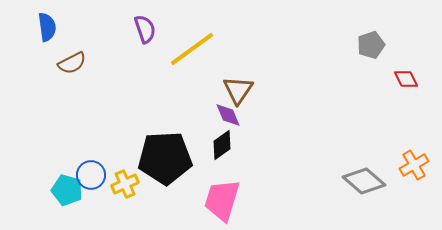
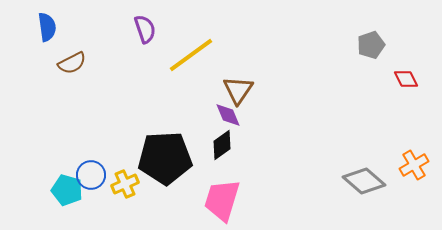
yellow line: moved 1 px left, 6 px down
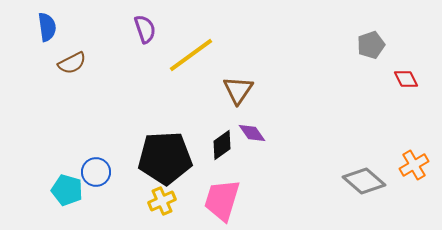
purple diamond: moved 24 px right, 18 px down; rotated 12 degrees counterclockwise
blue circle: moved 5 px right, 3 px up
yellow cross: moved 37 px right, 17 px down
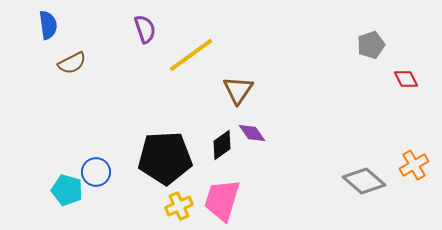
blue semicircle: moved 1 px right, 2 px up
yellow cross: moved 17 px right, 5 px down
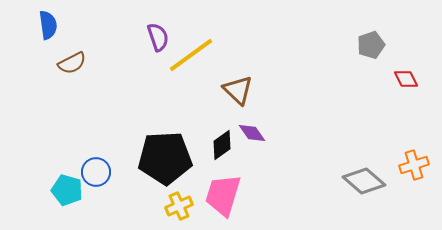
purple semicircle: moved 13 px right, 8 px down
brown triangle: rotated 20 degrees counterclockwise
orange cross: rotated 12 degrees clockwise
pink trapezoid: moved 1 px right, 5 px up
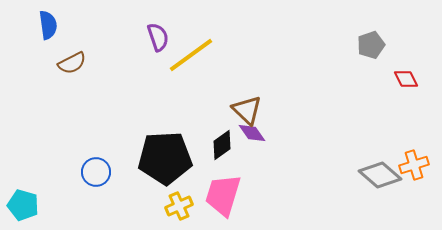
brown triangle: moved 9 px right, 20 px down
gray diamond: moved 16 px right, 6 px up
cyan pentagon: moved 44 px left, 15 px down
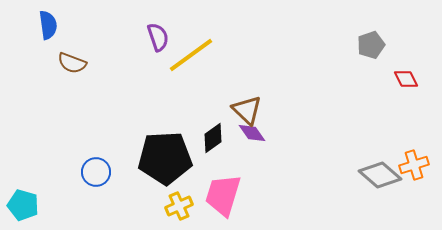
brown semicircle: rotated 48 degrees clockwise
black diamond: moved 9 px left, 7 px up
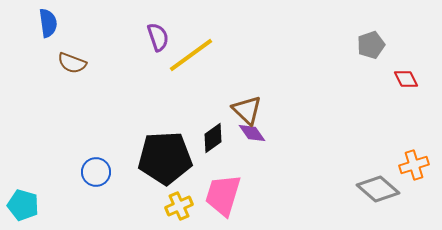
blue semicircle: moved 2 px up
gray diamond: moved 2 px left, 14 px down
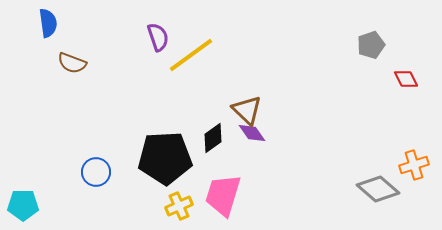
cyan pentagon: rotated 16 degrees counterclockwise
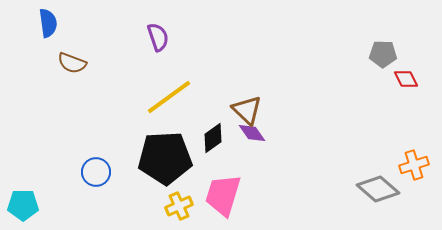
gray pentagon: moved 12 px right, 9 px down; rotated 20 degrees clockwise
yellow line: moved 22 px left, 42 px down
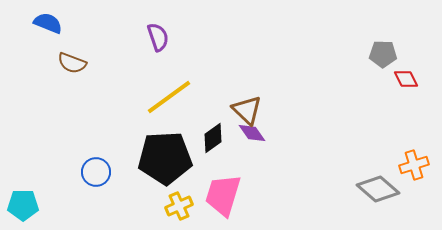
blue semicircle: rotated 60 degrees counterclockwise
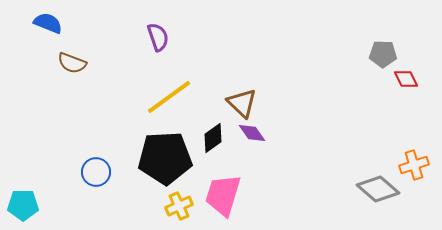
brown triangle: moved 5 px left, 7 px up
